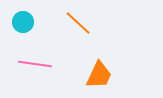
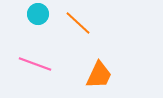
cyan circle: moved 15 px right, 8 px up
pink line: rotated 12 degrees clockwise
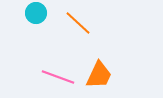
cyan circle: moved 2 px left, 1 px up
pink line: moved 23 px right, 13 px down
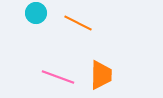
orange line: rotated 16 degrees counterclockwise
orange trapezoid: moved 2 px right; rotated 24 degrees counterclockwise
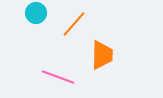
orange line: moved 4 px left, 1 px down; rotated 76 degrees counterclockwise
orange trapezoid: moved 1 px right, 20 px up
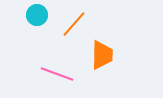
cyan circle: moved 1 px right, 2 px down
pink line: moved 1 px left, 3 px up
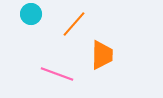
cyan circle: moved 6 px left, 1 px up
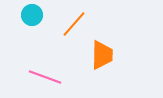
cyan circle: moved 1 px right, 1 px down
pink line: moved 12 px left, 3 px down
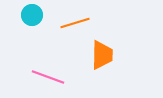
orange line: moved 1 px right, 1 px up; rotated 32 degrees clockwise
pink line: moved 3 px right
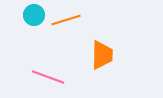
cyan circle: moved 2 px right
orange line: moved 9 px left, 3 px up
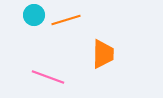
orange trapezoid: moved 1 px right, 1 px up
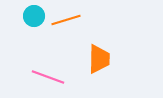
cyan circle: moved 1 px down
orange trapezoid: moved 4 px left, 5 px down
